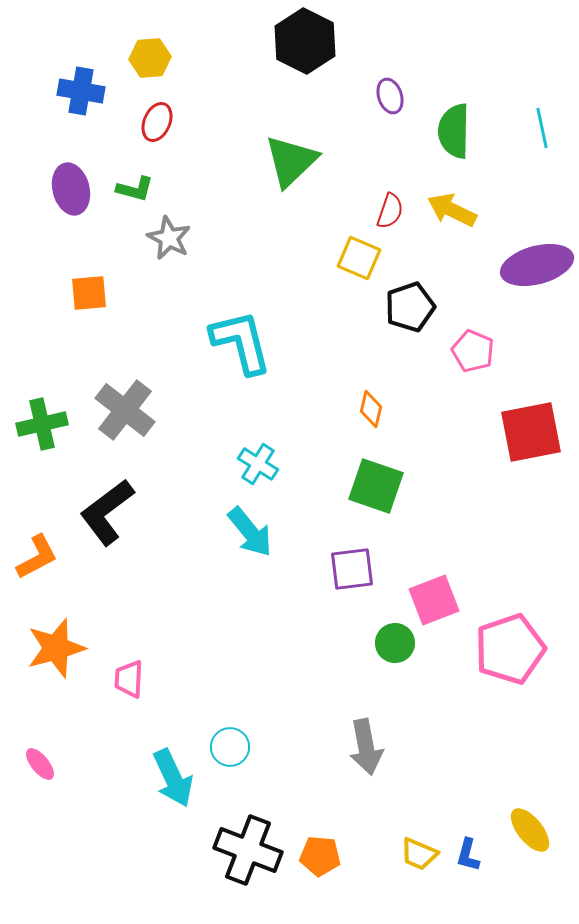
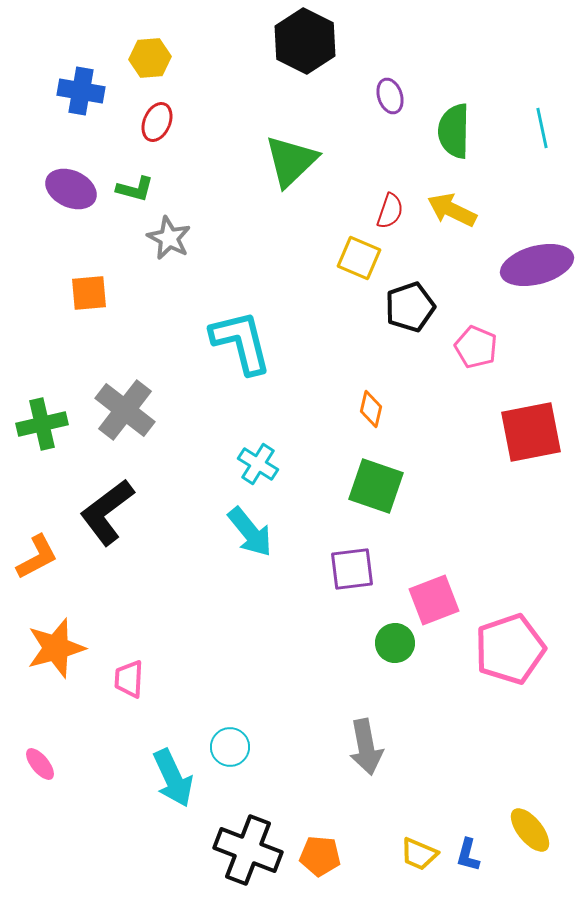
purple ellipse at (71, 189): rotated 51 degrees counterclockwise
pink pentagon at (473, 351): moved 3 px right, 4 px up
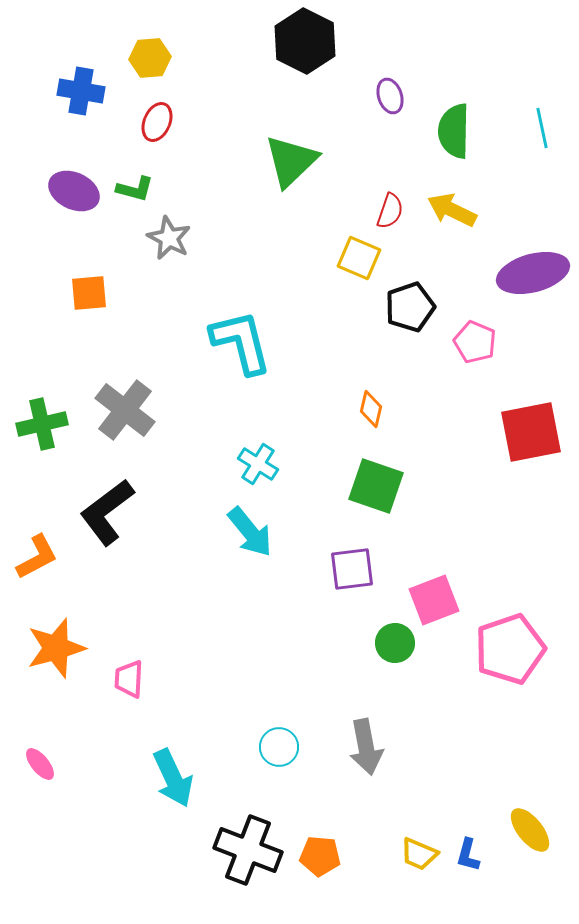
purple ellipse at (71, 189): moved 3 px right, 2 px down
purple ellipse at (537, 265): moved 4 px left, 8 px down
pink pentagon at (476, 347): moved 1 px left, 5 px up
cyan circle at (230, 747): moved 49 px right
